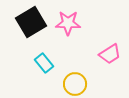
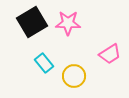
black square: moved 1 px right
yellow circle: moved 1 px left, 8 px up
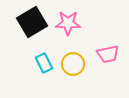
pink trapezoid: moved 2 px left; rotated 20 degrees clockwise
cyan rectangle: rotated 12 degrees clockwise
yellow circle: moved 1 px left, 12 px up
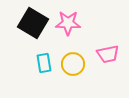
black square: moved 1 px right, 1 px down; rotated 28 degrees counterclockwise
cyan rectangle: rotated 18 degrees clockwise
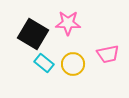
black square: moved 11 px down
cyan rectangle: rotated 42 degrees counterclockwise
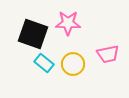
black square: rotated 12 degrees counterclockwise
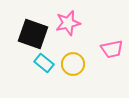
pink star: rotated 15 degrees counterclockwise
pink trapezoid: moved 4 px right, 5 px up
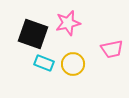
cyan rectangle: rotated 18 degrees counterclockwise
